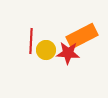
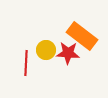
orange rectangle: rotated 64 degrees clockwise
red line: moved 5 px left, 22 px down
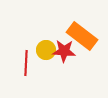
red star: moved 4 px left, 2 px up
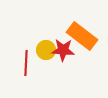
red star: moved 1 px left, 1 px up
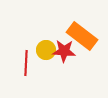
red star: moved 1 px right, 1 px down
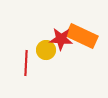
orange rectangle: rotated 12 degrees counterclockwise
red star: moved 3 px left, 12 px up
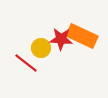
yellow circle: moved 5 px left, 2 px up
red line: rotated 55 degrees counterclockwise
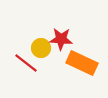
orange rectangle: moved 27 px down
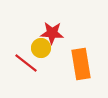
red star: moved 9 px left, 6 px up
orange rectangle: moved 1 px left, 1 px down; rotated 56 degrees clockwise
